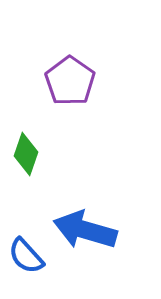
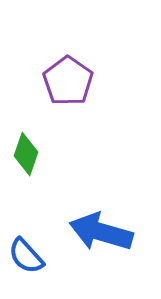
purple pentagon: moved 2 px left
blue arrow: moved 16 px right, 2 px down
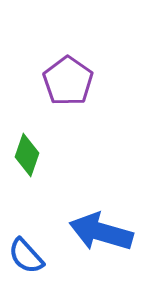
green diamond: moved 1 px right, 1 px down
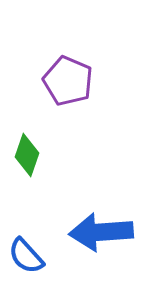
purple pentagon: rotated 12 degrees counterclockwise
blue arrow: rotated 20 degrees counterclockwise
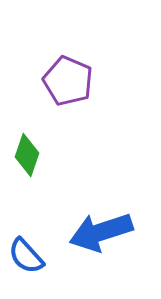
blue arrow: rotated 14 degrees counterclockwise
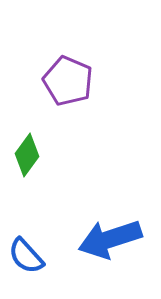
green diamond: rotated 18 degrees clockwise
blue arrow: moved 9 px right, 7 px down
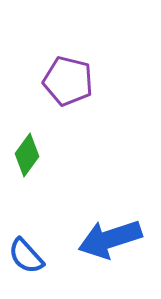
purple pentagon: rotated 9 degrees counterclockwise
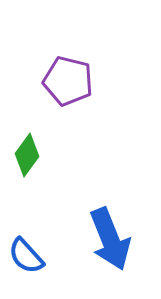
blue arrow: rotated 94 degrees counterclockwise
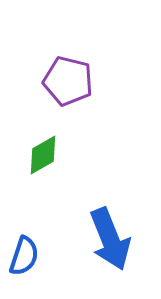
green diamond: moved 16 px right; rotated 24 degrees clockwise
blue semicircle: moved 2 px left; rotated 120 degrees counterclockwise
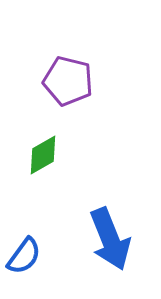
blue semicircle: rotated 18 degrees clockwise
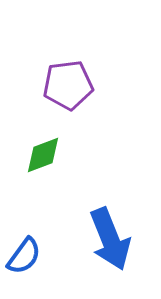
purple pentagon: moved 4 px down; rotated 21 degrees counterclockwise
green diamond: rotated 9 degrees clockwise
